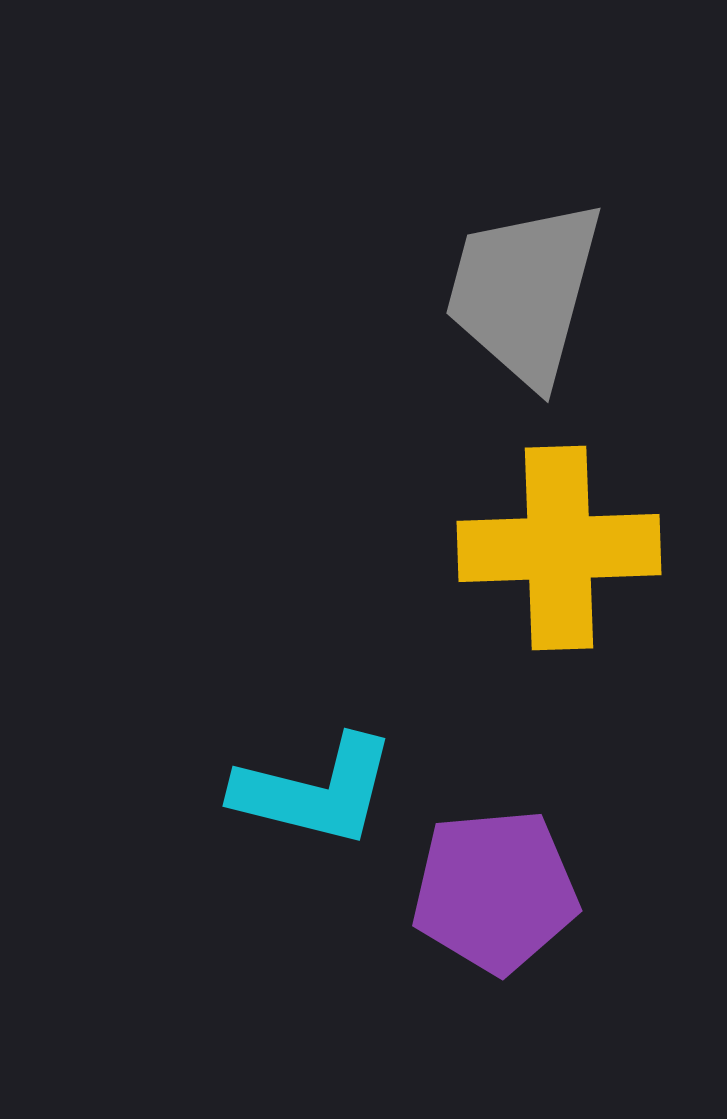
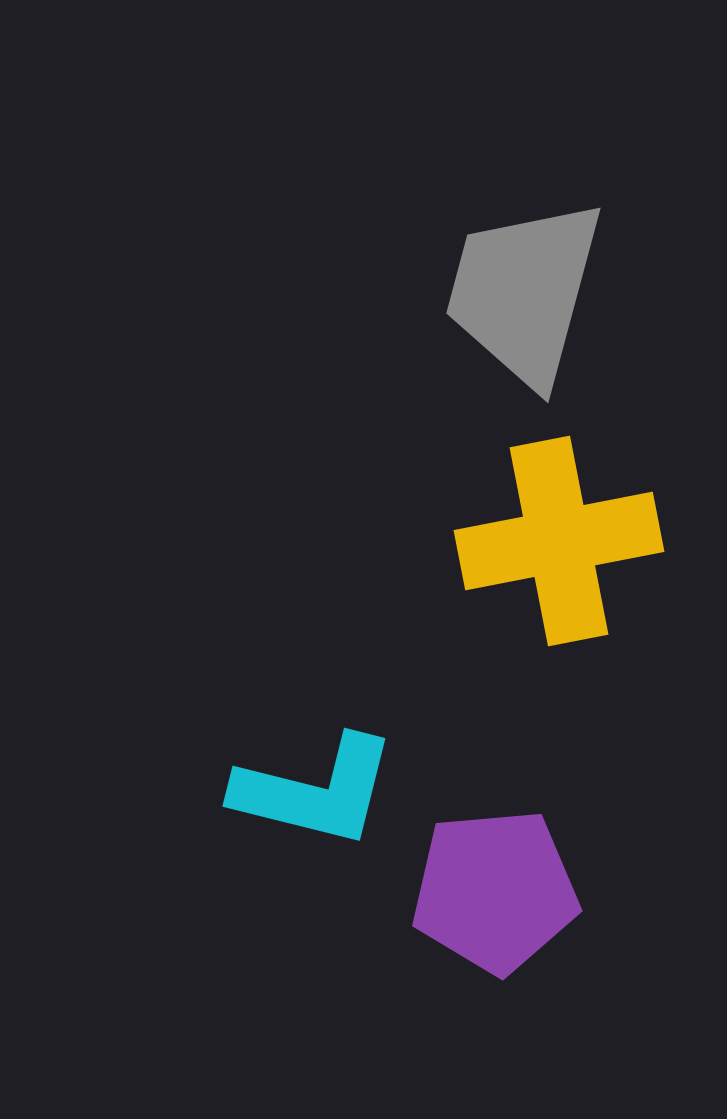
yellow cross: moved 7 px up; rotated 9 degrees counterclockwise
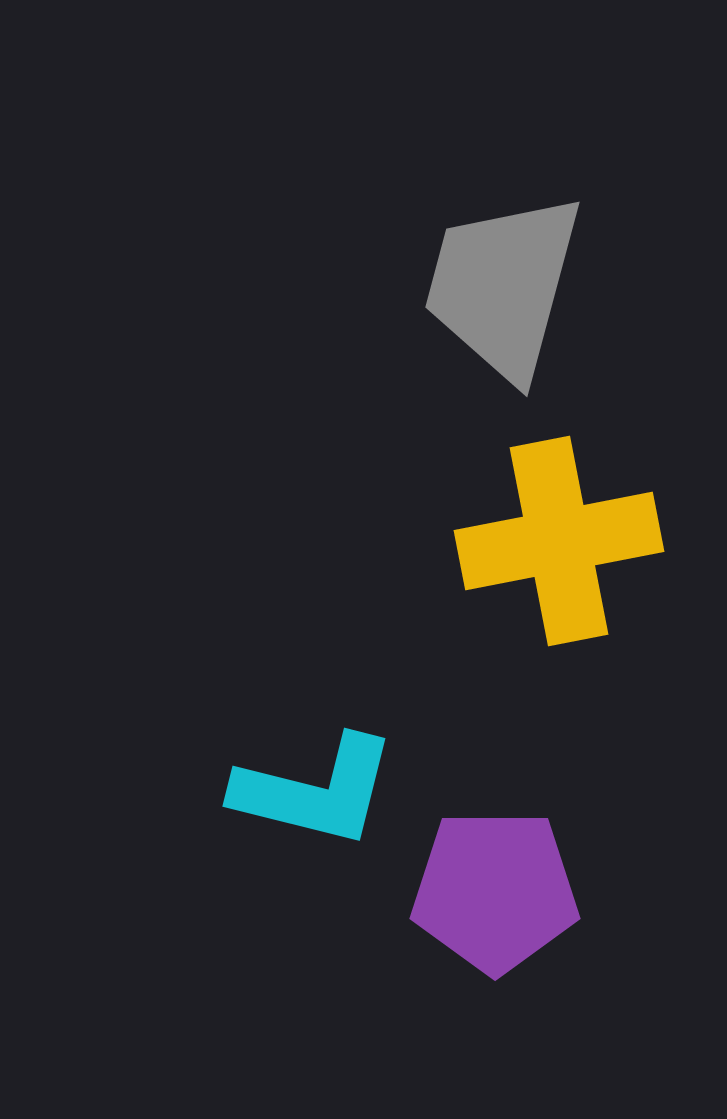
gray trapezoid: moved 21 px left, 6 px up
purple pentagon: rotated 5 degrees clockwise
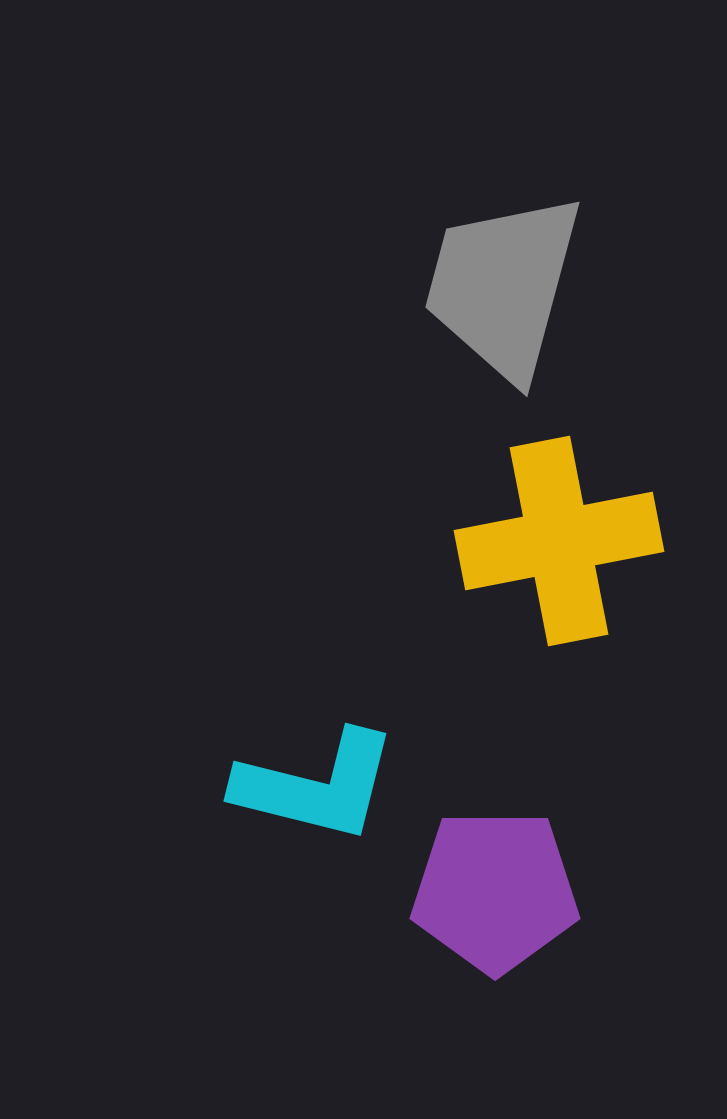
cyan L-shape: moved 1 px right, 5 px up
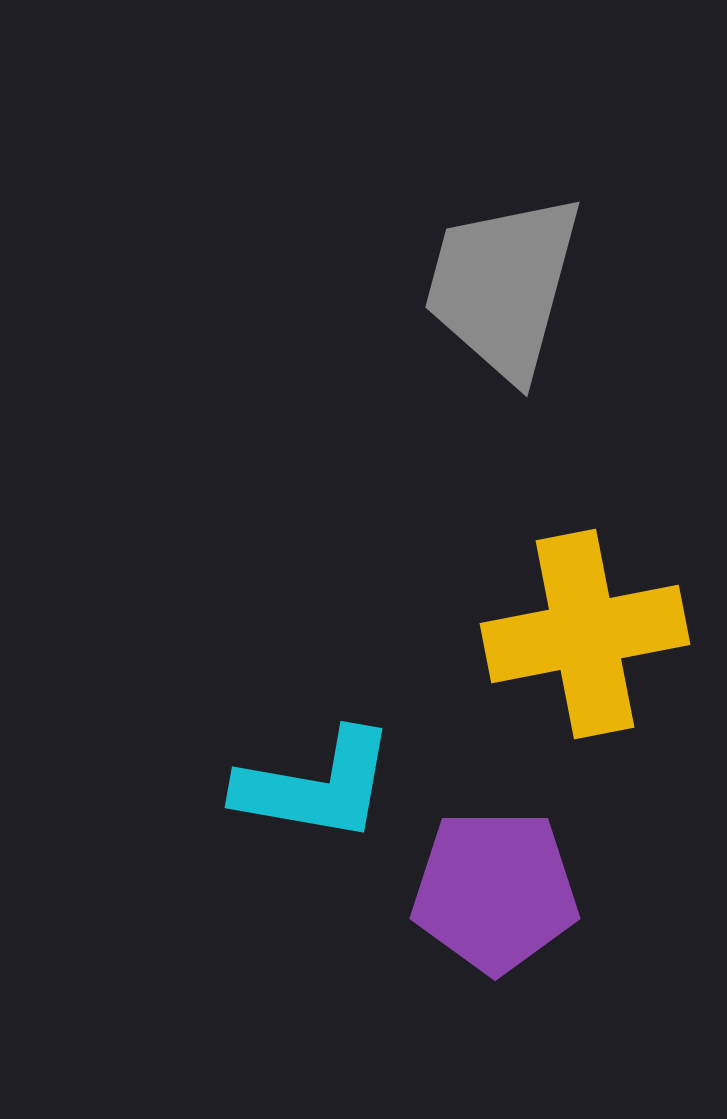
yellow cross: moved 26 px right, 93 px down
cyan L-shape: rotated 4 degrees counterclockwise
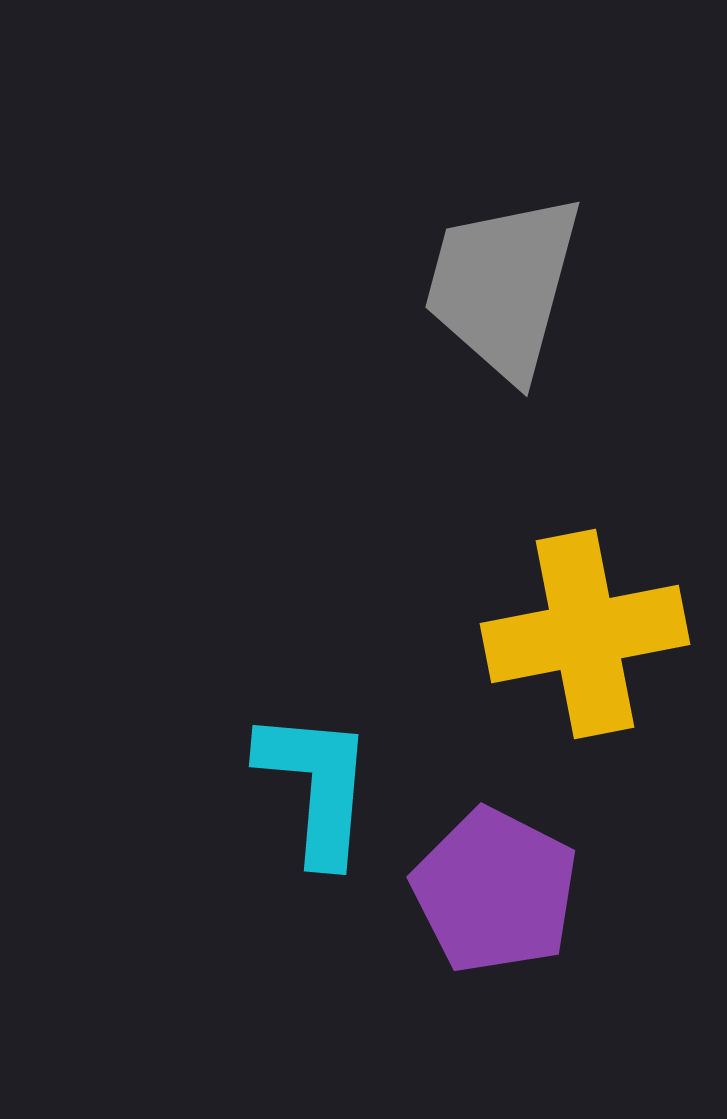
cyan L-shape: rotated 95 degrees counterclockwise
purple pentagon: rotated 27 degrees clockwise
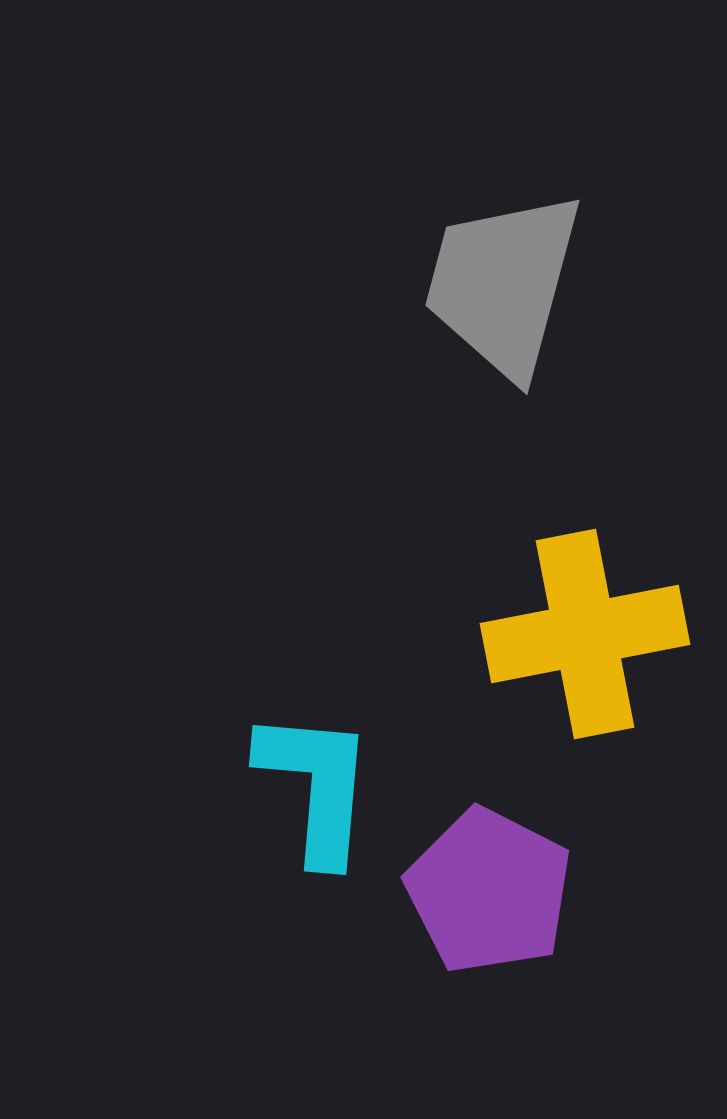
gray trapezoid: moved 2 px up
purple pentagon: moved 6 px left
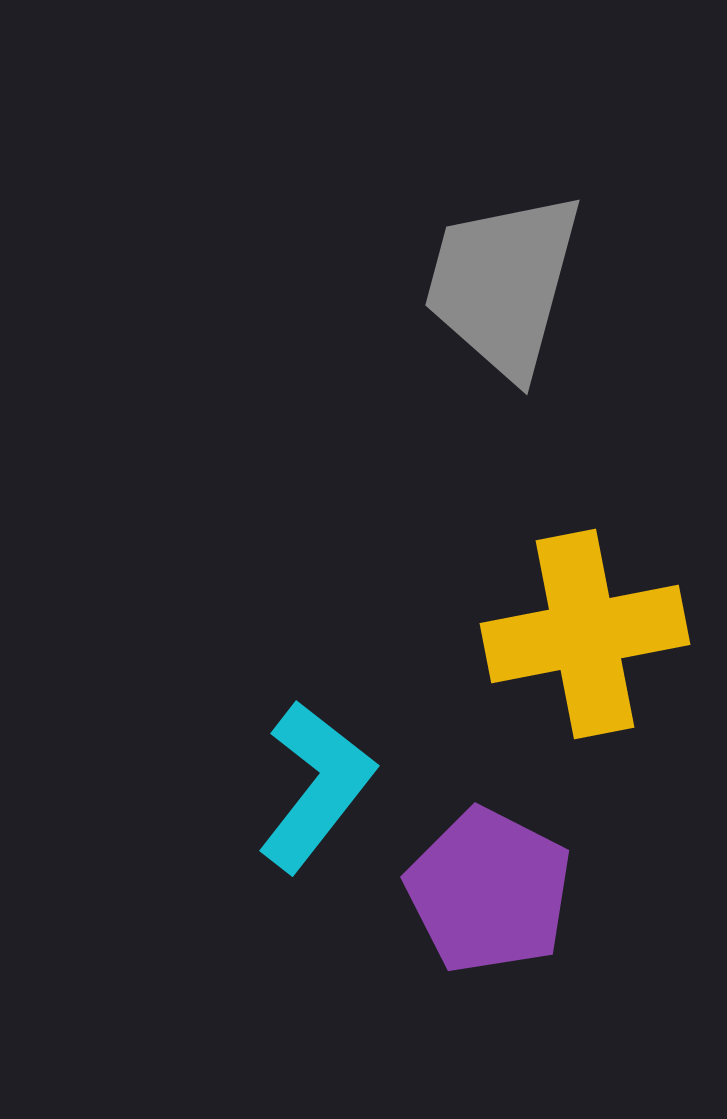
cyan L-shape: rotated 33 degrees clockwise
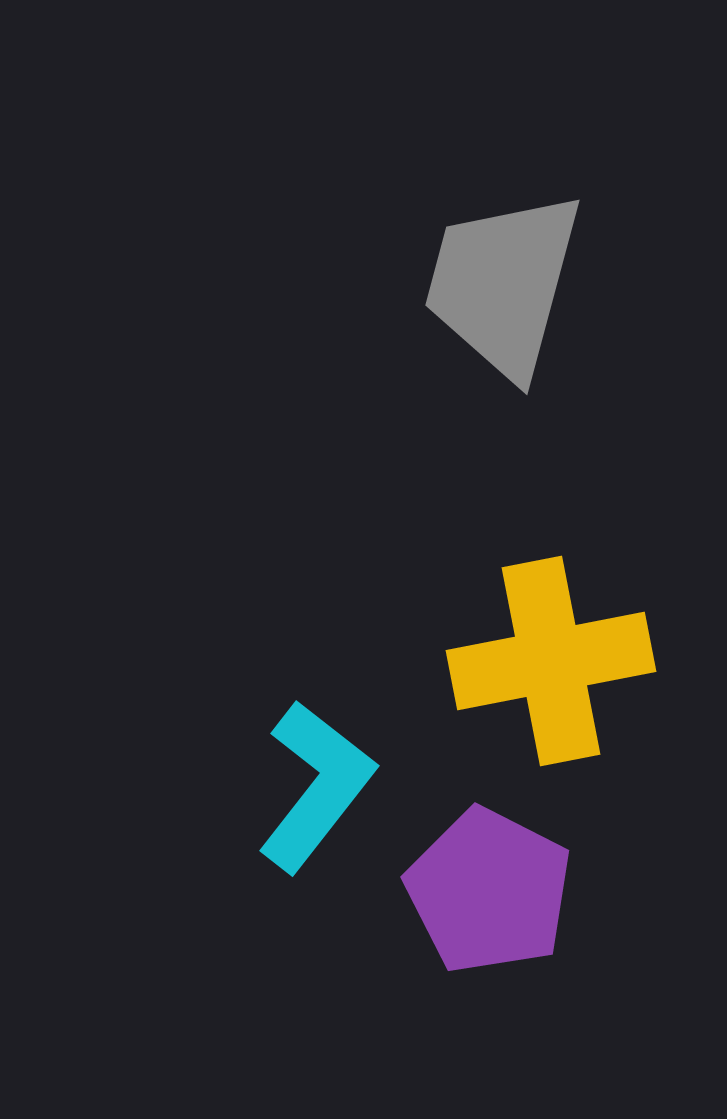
yellow cross: moved 34 px left, 27 px down
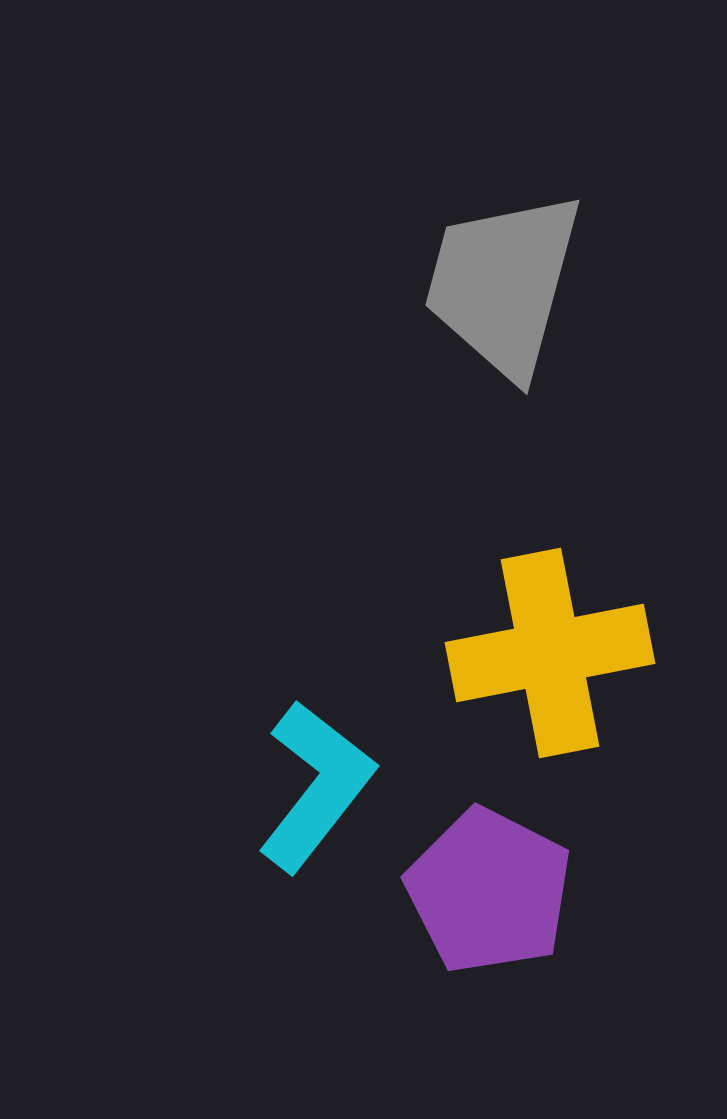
yellow cross: moved 1 px left, 8 px up
